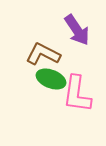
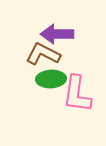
purple arrow: moved 20 px left, 4 px down; rotated 124 degrees clockwise
green ellipse: rotated 24 degrees counterclockwise
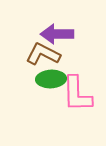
pink L-shape: rotated 9 degrees counterclockwise
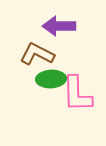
purple arrow: moved 2 px right, 8 px up
brown L-shape: moved 6 px left
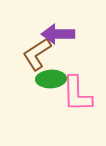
purple arrow: moved 1 px left, 8 px down
brown L-shape: rotated 60 degrees counterclockwise
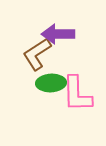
green ellipse: moved 4 px down
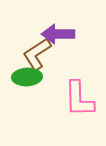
green ellipse: moved 24 px left, 6 px up
pink L-shape: moved 2 px right, 5 px down
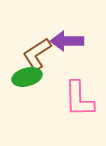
purple arrow: moved 9 px right, 7 px down
green ellipse: rotated 12 degrees counterclockwise
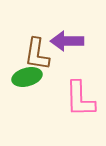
brown L-shape: rotated 48 degrees counterclockwise
pink L-shape: moved 1 px right
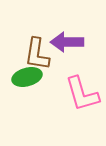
purple arrow: moved 1 px down
pink L-shape: moved 2 px right, 5 px up; rotated 15 degrees counterclockwise
